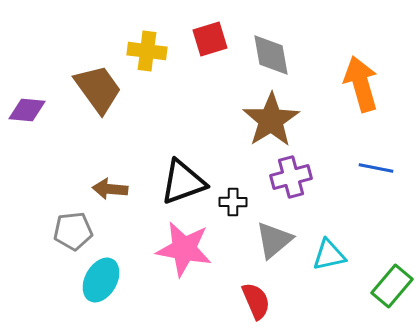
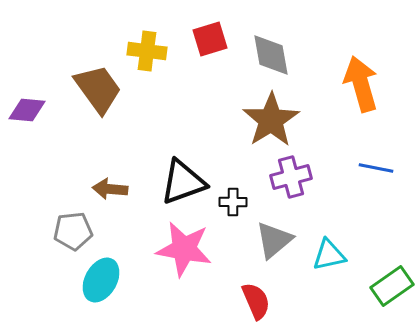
green rectangle: rotated 15 degrees clockwise
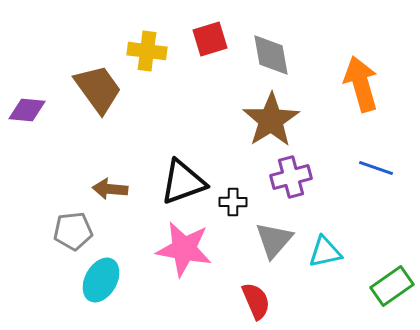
blue line: rotated 8 degrees clockwise
gray triangle: rotated 9 degrees counterclockwise
cyan triangle: moved 4 px left, 3 px up
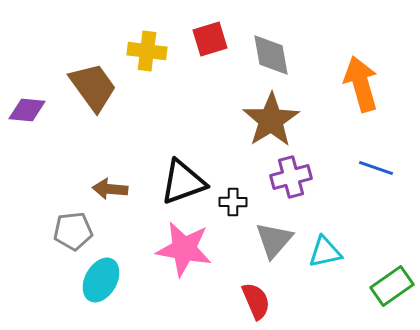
brown trapezoid: moved 5 px left, 2 px up
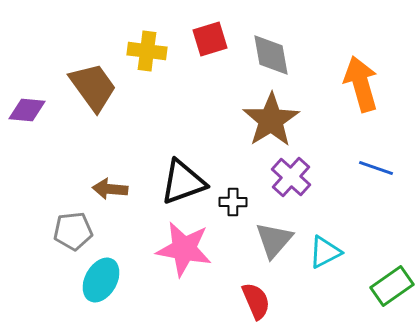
purple cross: rotated 33 degrees counterclockwise
cyan triangle: rotated 15 degrees counterclockwise
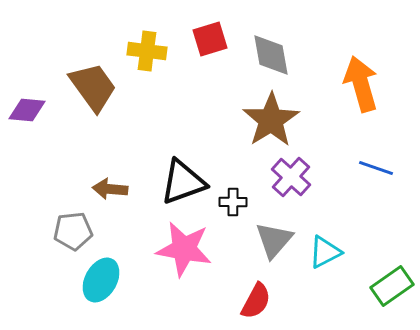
red semicircle: rotated 51 degrees clockwise
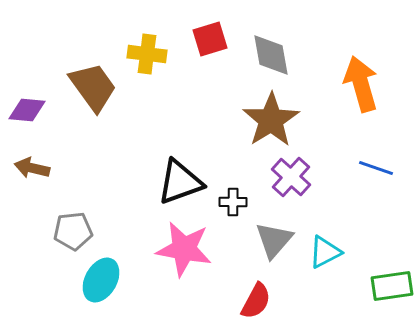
yellow cross: moved 3 px down
black triangle: moved 3 px left
brown arrow: moved 78 px left, 21 px up; rotated 8 degrees clockwise
green rectangle: rotated 27 degrees clockwise
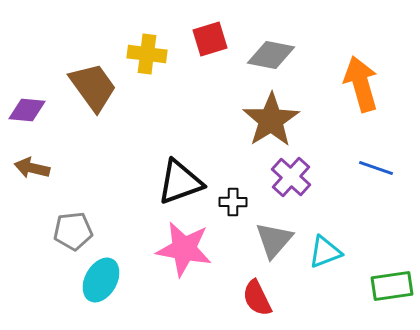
gray diamond: rotated 69 degrees counterclockwise
cyan triangle: rotated 6 degrees clockwise
red semicircle: moved 1 px right, 3 px up; rotated 126 degrees clockwise
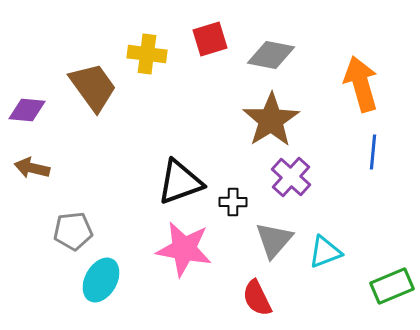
blue line: moved 3 px left, 16 px up; rotated 76 degrees clockwise
green rectangle: rotated 15 degrees counterclockwise
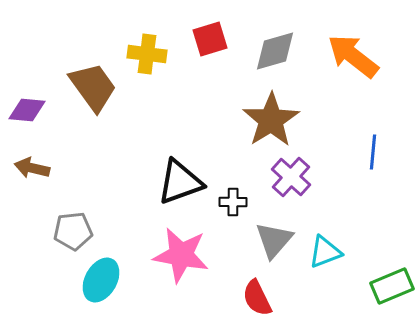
gray diamond: moved 4 px right, 4 px up; rotated 27 degrees counterclockwise
orange arrow: moved 8 px left, 28 px up; rotated 36 degrees counterclockwise
pink star: moved 3 px left, 6 px down
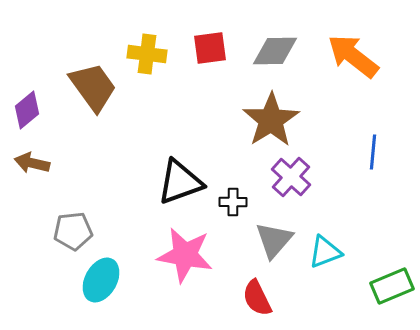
red square: moved 9 px down; rotated 9 degrees clockwise
gray diamond: rotated 15 degrees clockwise
purple diamond: rotated 45 degrees counterclockwise
brown arrow: moved 5 px up
pink star: moved 4 px right
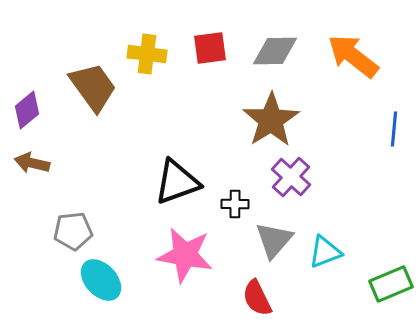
blue line: moved 21 px right, 23 px up
black triangle: moved 3 px left
black cross: moved 2 px right, 2 px down
cyan ellipse: rotated 72 degrees counterclockwise
green rectangle: moved 1 px left, 2 px up
